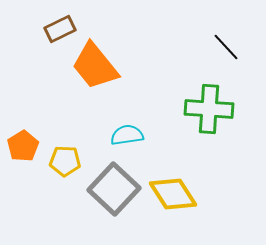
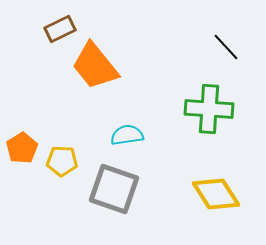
orange pentagon: moved 1 px left, 2 px down
yellow pentagon: moved 3 px left
gray square: rotated 24 degrees counterclockwise
yellow diamond: moved 43 px right
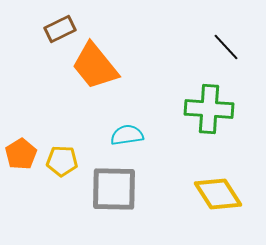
orange pentagon: moved 1 px left, 6 px down
gray square: rotated 18 degrees counterclockwise
yellow diamond: moved 2 px right
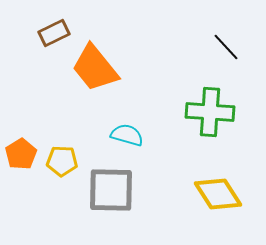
brown rectangle: moved 6 px left, 4 px down
orange trapezoid: moved 2 px down
green cross: moved 1 px right, 3 px down
cyan semicircle: rotated 24 degrees clockwise
gray square: moved 3 px left, 1 px down
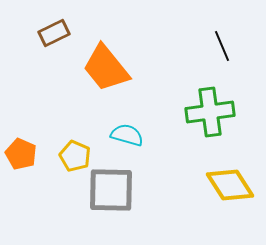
black line: moved 4 px left, 1 px up; rotated 20 degrees clockwise
orange trapezoid: moved 11 px right
green cross: rotated 12 degrees counterclockwise
orange pentagon: rotated 16 degrees counterclockwise
yellow pentagon: moved 13 px right, 5 px up; rotated 20 degrees clockwise
yellow diamond: moved 12 px right, 9 px up
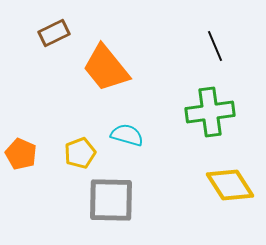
black line: moved 7 px left
yellow pentagon: moved 5 px right, 3 px up; rotated 28 degrees clockwise
gray square: moved 10 px down
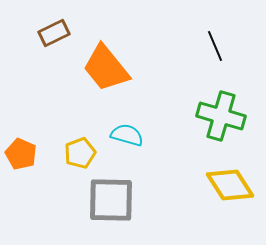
green cross: moved 11 px right, 4 px down; rotated 24 degrees clockwise
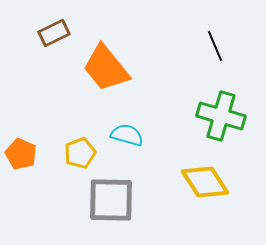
yellow diamond: moved 25 px left, 3 px up
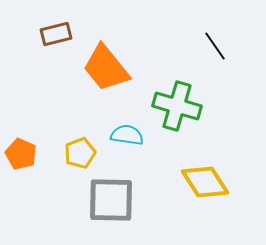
brown rectangle: moved 2 px right, 1 px down; rotated 12 degrees clockwise
black line: rotated 12 degrees counterclockwise
green cross: moved 44 px left, 10 px up
cyan semicircle: rotated 8 degrees counterclockwise
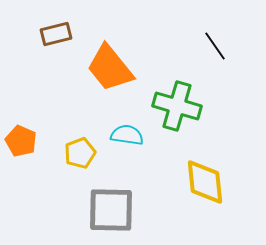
orange trapezoid: moved 4 px right
orange pentagon: moved 13 px up
yellow diamond: rotated 27 degrees clockwise
gray square: moved 10 px down
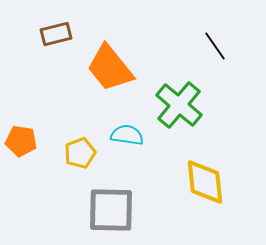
green cross: moved 2 px right, 1 px up; rotated 24 degrees clockwise
orange pentagon: rotated 16 degrees counterclockwise
